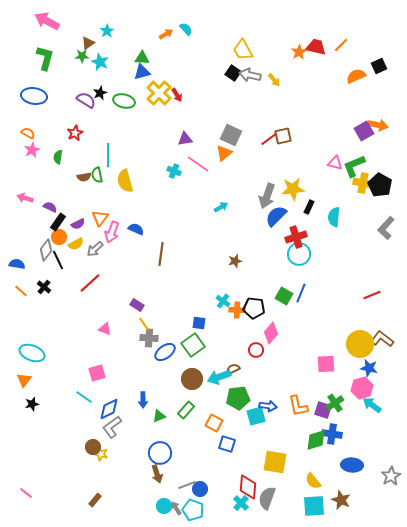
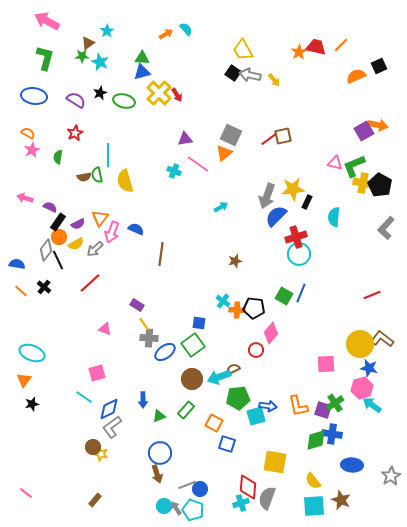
purple semicircle at (86, 100): moved 10 px left
black rectangle at (309, 207): moved 2 px left, 5 px up
cyan cross at (241, 503): rotated 28 degrees clockwise
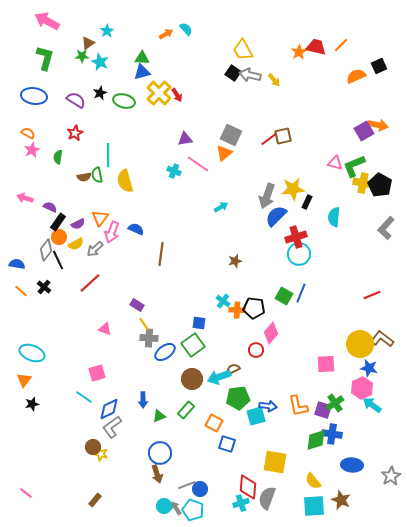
pink hexagon at (362, 388): rotated 10 degrees counterclockwise
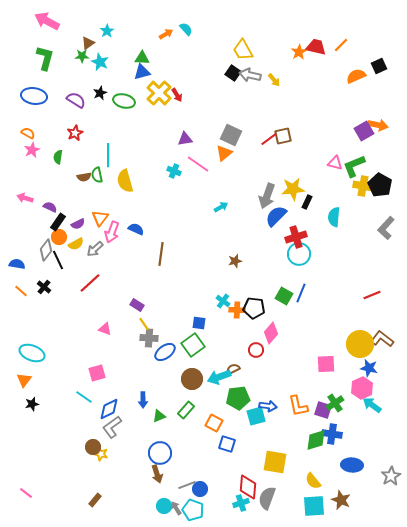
yellow cross at (363, 183): moved 3 px down
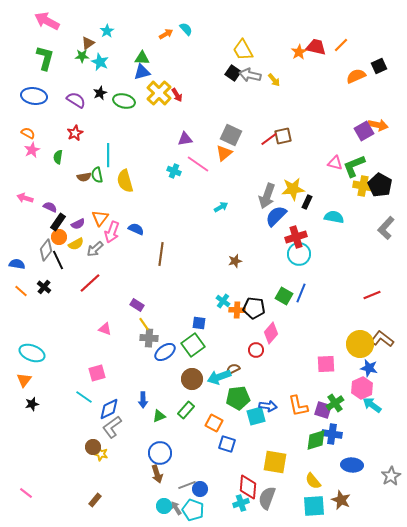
cyan semicircle at (334, 217): rotated 96 degrees clockwise
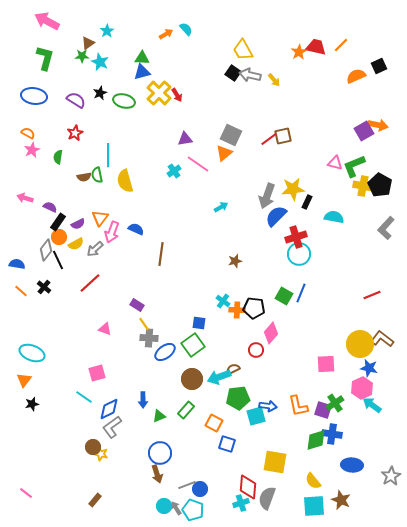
cyan cross at (174, 171): rotated 32 degrees clockwise
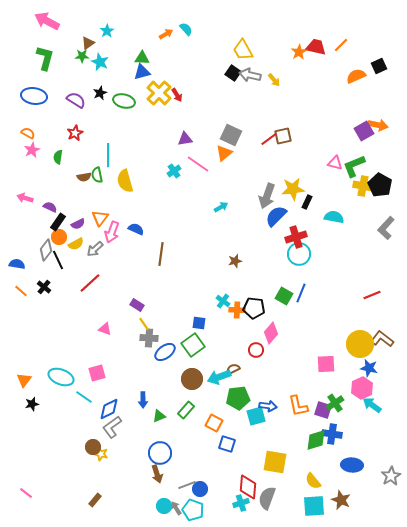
cyan ellipse at (32, 353): moved 29 px right, 24 px down
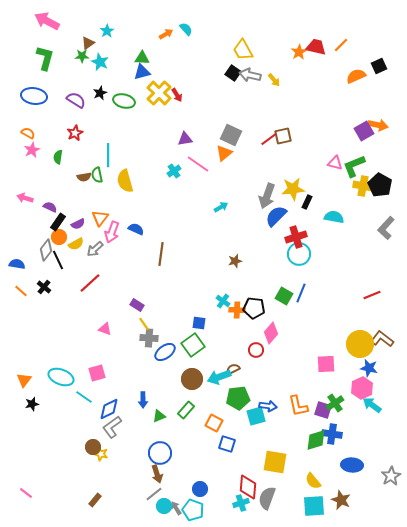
gray line at (187, 485): moved 33 px left, 9 px down; rotated 18 degrees counterclockwise
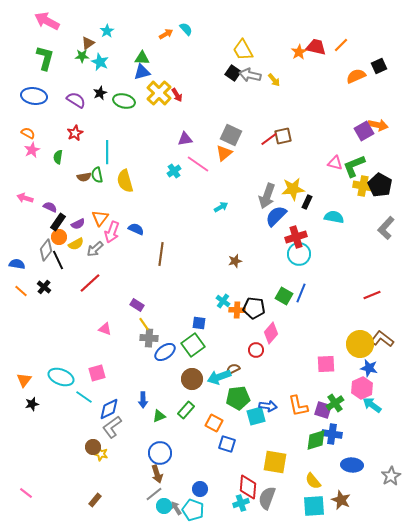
cyan line at (108, 155): moved 1 px left, 3 px up
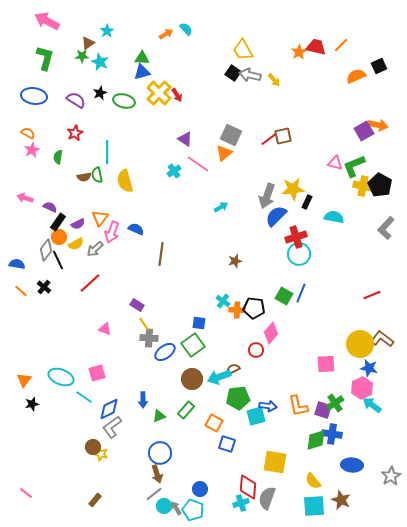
purple triangle at (185, 139): rotated 42 degrees clockwise
